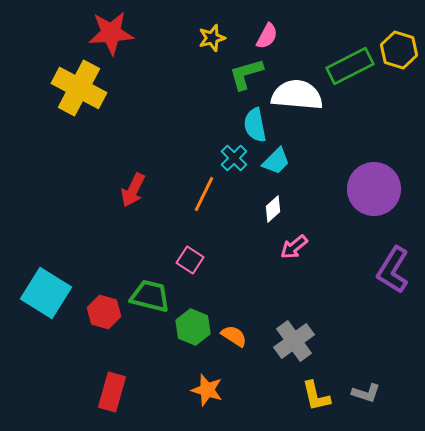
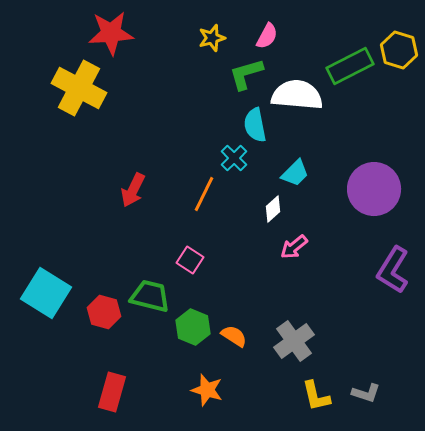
cyan trapezoid: moved 19 px right, 12 px down
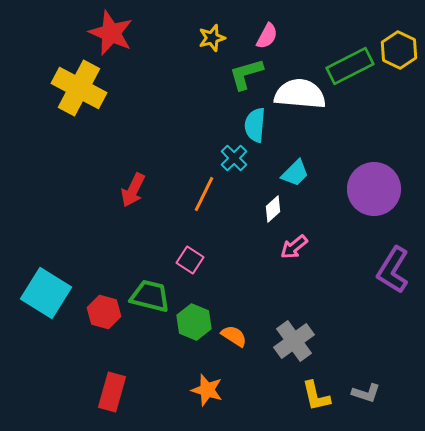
red star: rotated 27 degrees clockwise
yellow hexagon: rotated 9 degrees clockwise
white semicircle: moved 3 px right, 1 px up
cyan semicircle: rotated 16 degrees clockwise
green hexagon: moved 1 px right, 5 px up
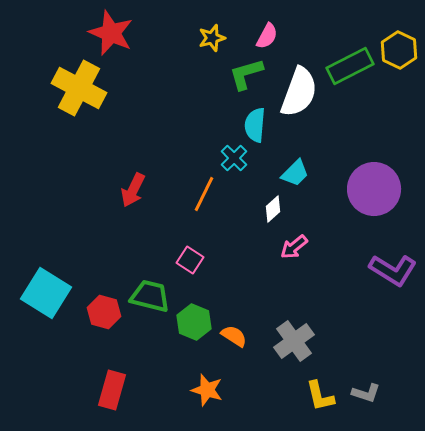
white semicircle: moved 1 px left, 2 px up; rotated 105 degrees clockwise
purple L-shape: rotated 90 degrees counterclockwise
red rectangle: moved 2 px up
yellow L-shape: moved 4 px right
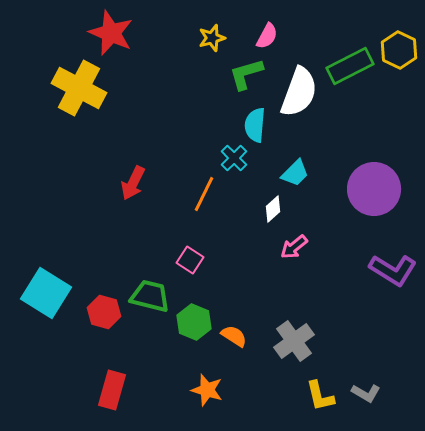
red arrow: moved 7 px up
gray L-shape: rotated 12 degrees clockwise
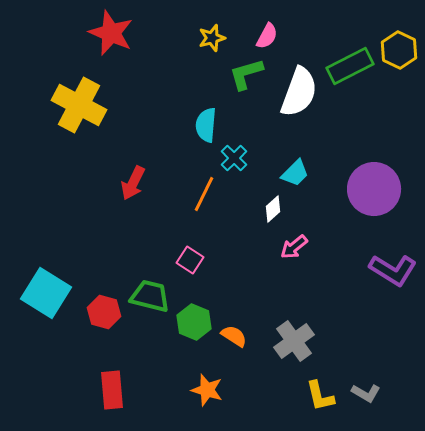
yellow cross: moved 17 px down
cyan semicircle: moved 49 px left
red rectangle: rotated 21 degrees counterclockwise
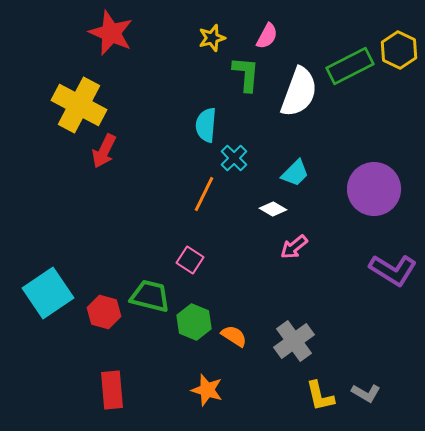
green L-shape: rotated 111 degrees clockwise
red arrow: moved 29 px left, 32 px up
white diamond: rotated 72 degrees clockwise
cyan square: moved 2 px right; rotated 24 degrees clockwise
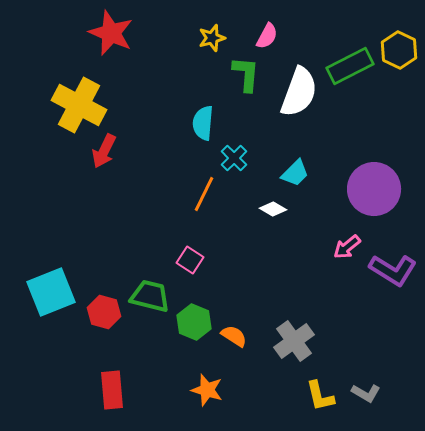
cyan semicircle: moved 3 px left, 2 px up
pink arrow: moved 53 px right
cyan square: moved 3 px right, 1 px up; rotated 12 degrees clockwise
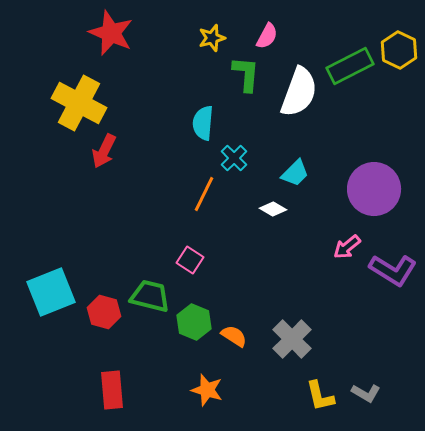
yellow cross: moved 2 px up
gray cross: moved 2 px left, 2 px up; rotated 9 degrees counterclockwise
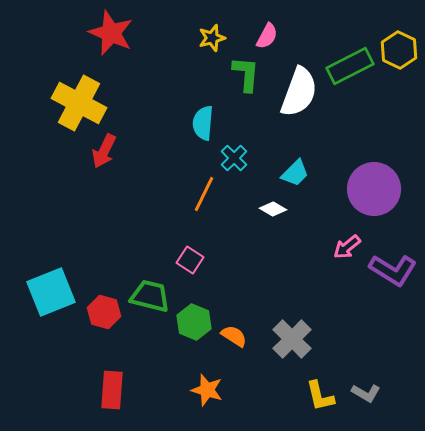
red rectangle: rotated 9 degrees clockwise
